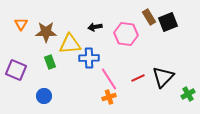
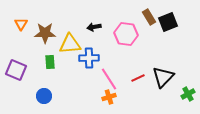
black arrow: moved 1 px left
brown star: moved 1 px left, 1 px down
green rectangle: rotated 16 degrees clockwise
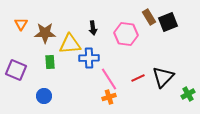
black arrow: moved 1 px left, 1 px down; rotated 88 degrees counterclockwise
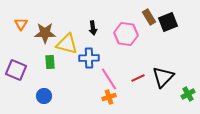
yellow triangle: moved 3 px left; rotated 20 degrees clockwise
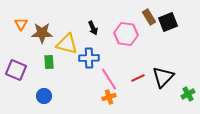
black arrow: rotated 16 degrees counterclockwise
brown star: moved 3 px left
green rectangle: moved 1 px left
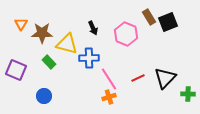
pink hexagon: rotated 15 degrees clockwise
green rectangle: rotated 40 degrees counterclockwise
black triangle: moved 2 px right, 1 px down
green cross: rotated 32 degrees clockwise
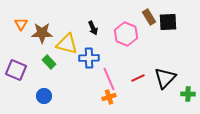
black square: rotated 18 degrees clockwise
pink line: rotated 10 degrees clockwise
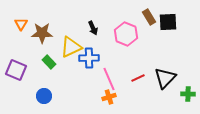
yellow triangle: moved 4 px right, 3 px down; rotated 40 degrees counterclockwise
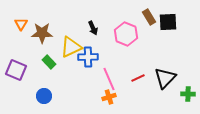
blue cross: moved 1 px left, 1 px up
